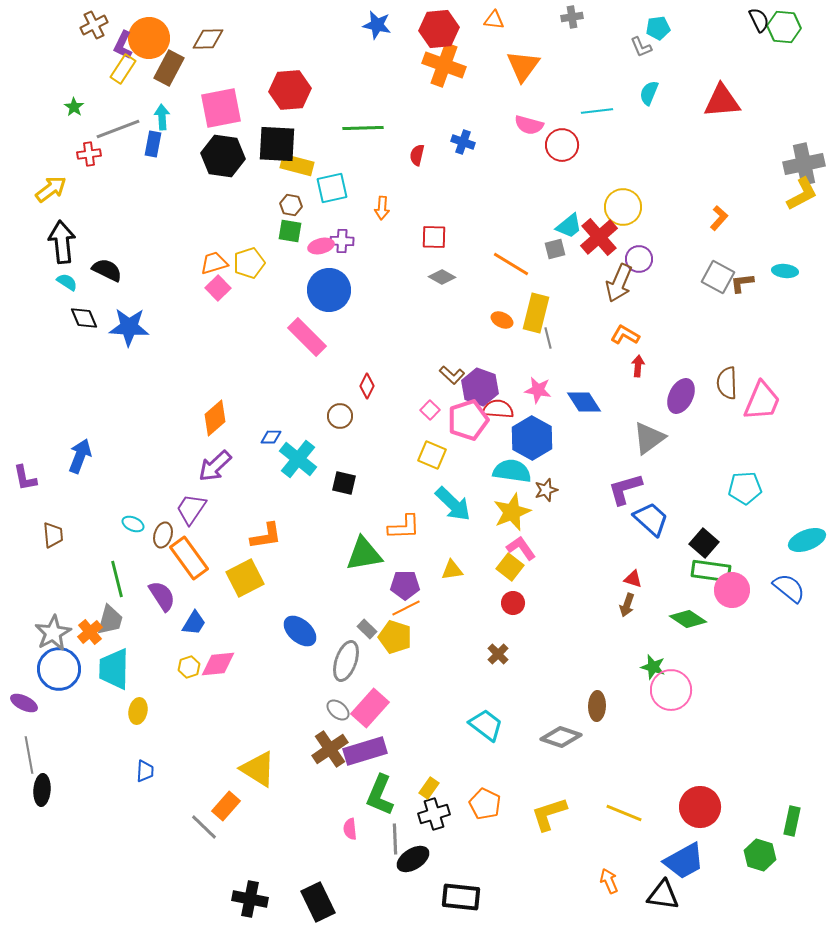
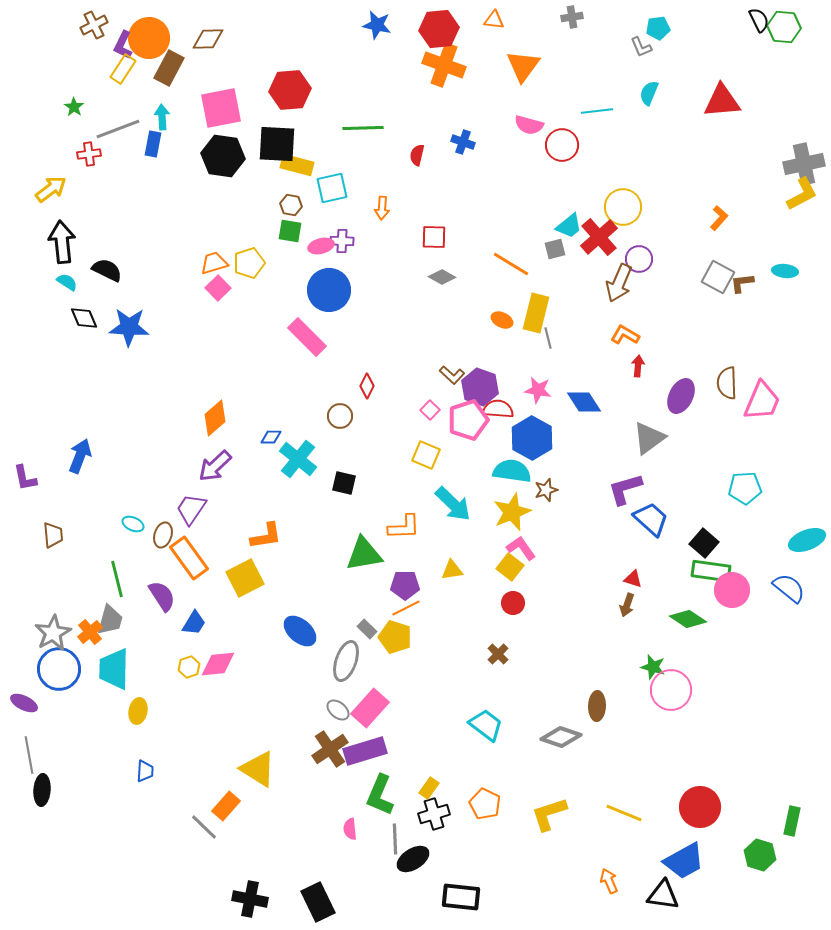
yellow square at (432, 455): moved 6 px left
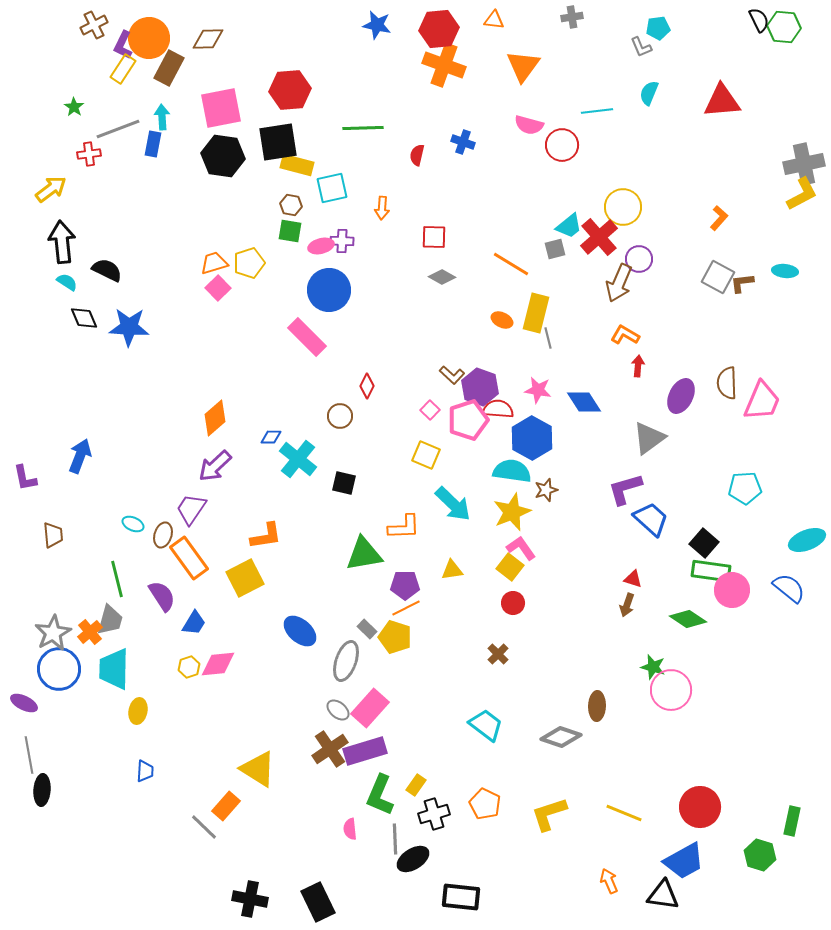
black square at (277, 144): moved 1 px right, 2 px up; rotated 12 degrees counterclockwise
yellow rectangle at (429, 788): moved 13 px left, 3 px up
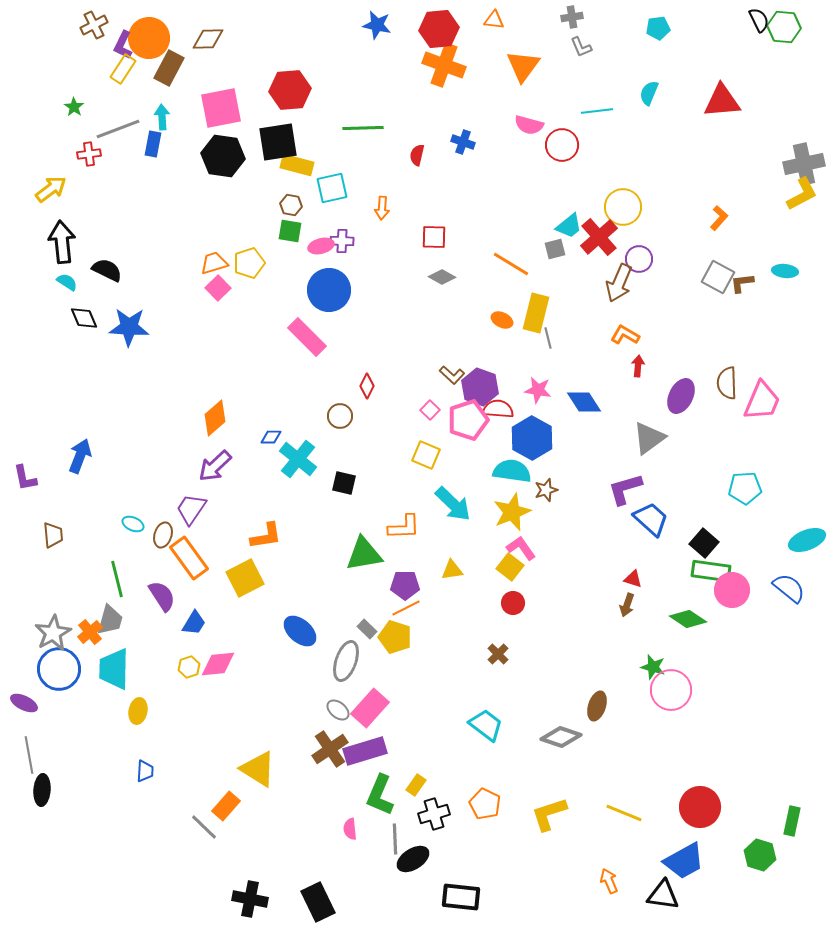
gray L-shape at (641, 47): moved 60 px left
brown ellipse at (597, 706): rotated 16 degrees clockwise
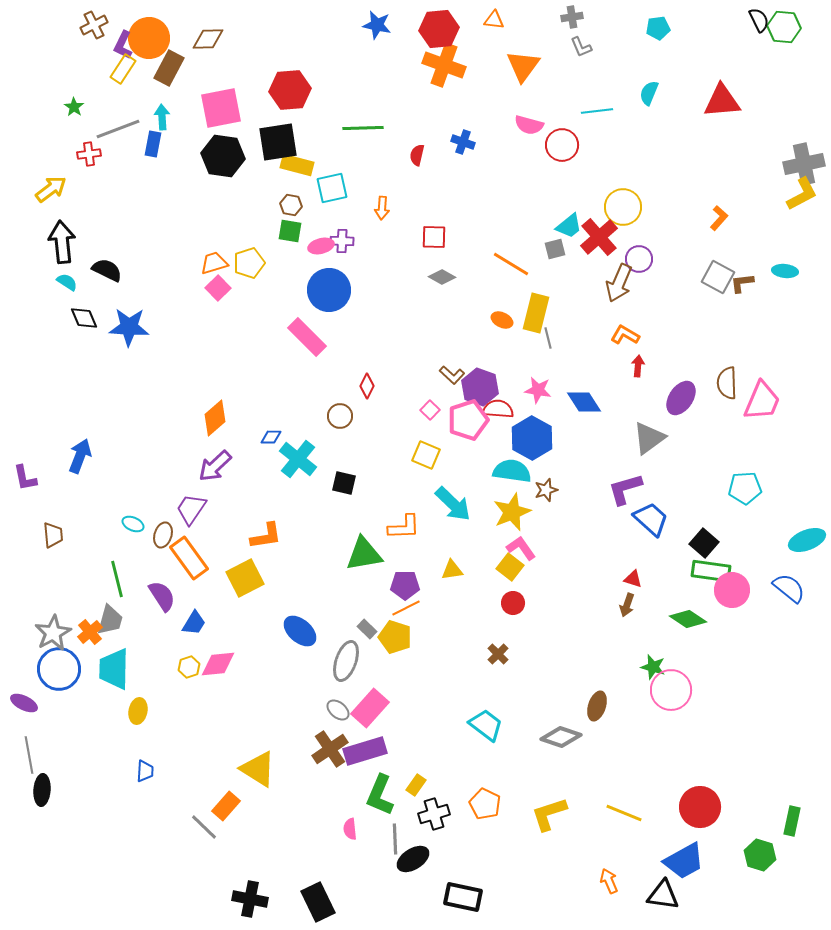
purple ellipse at (681, 396): moved 2 px down; rotated 8 degrees clockwise
black rectangle at (461, 897): moved 2 px right; rotated 6 degrees clockwise
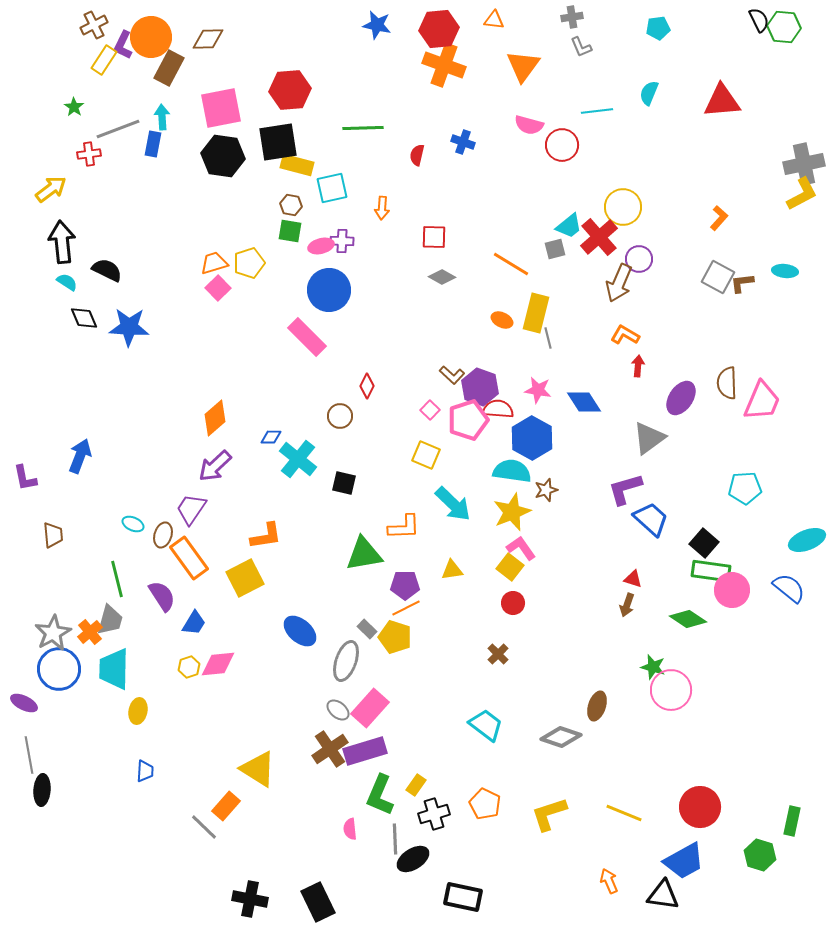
orange circle at (149, 38): moved 2 px right, 1 px up
yellow rectangle at (123, 69): moved 19 px left, 9 px up
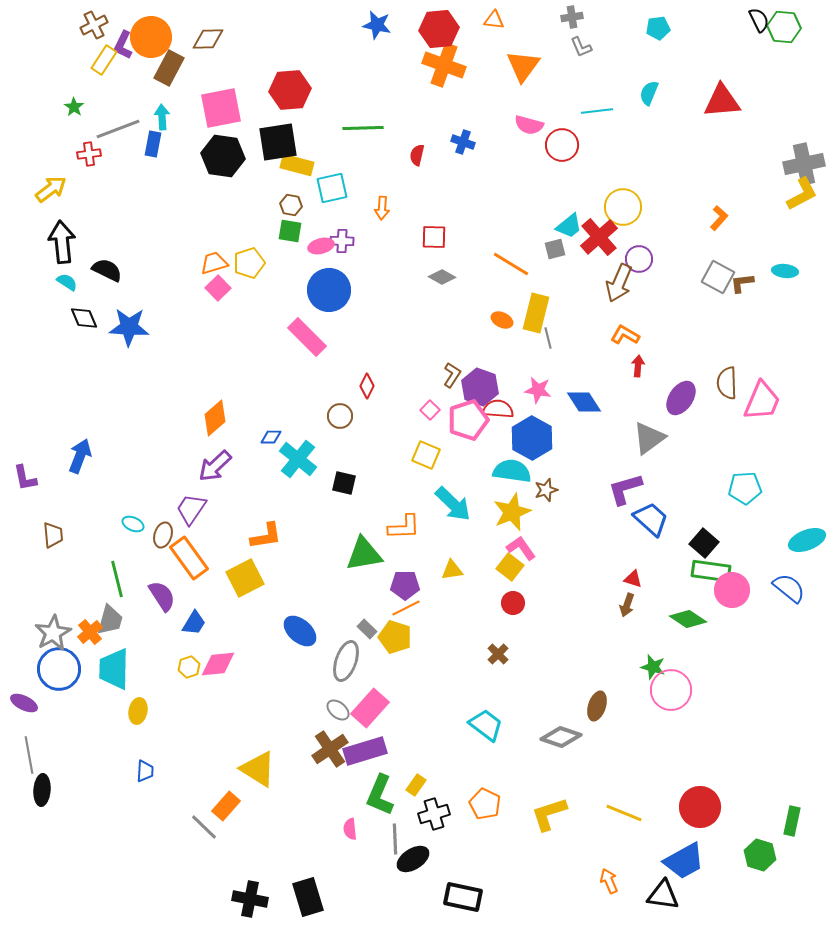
brown L-shape at (452, 375): rotated 100 degrees counterclockwise
black rectangle at (318, 902): moved 10 px left, 5 px up; rotated 9 degrees clockwise
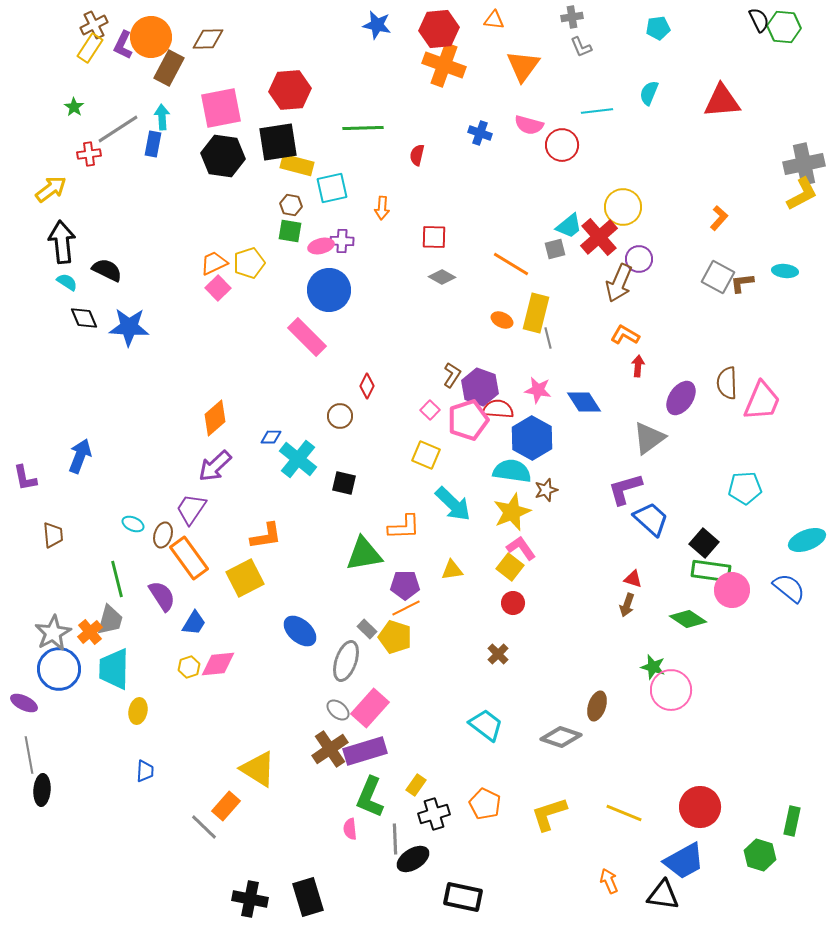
yellow rectangle at (104, 60): moved 14 px left, 12 px up
gray line at (118, 129): rotated 12 degrees counterclockwise
blue cross at (463, 142): moved 17 px right, 9 px up
orange trapezoid at (214, 263): rotated 8 degrees counterclockwise
green L-shape at (380, 795): moved 10 px left, 2 px down
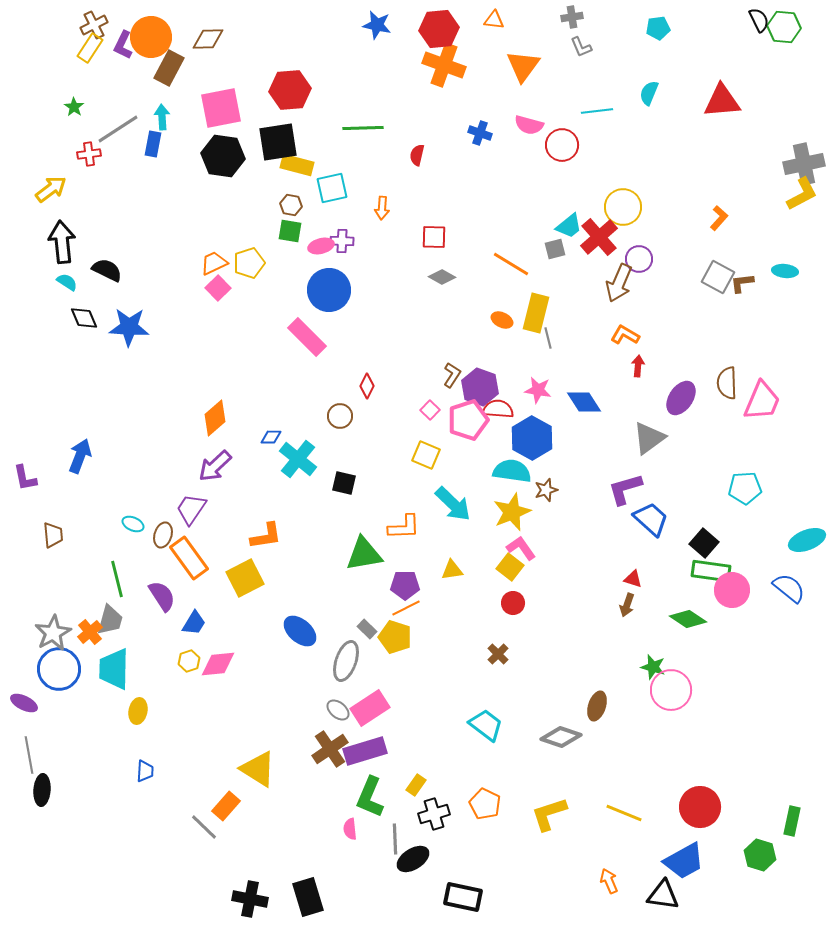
yellow hexagon at (189, 667): moved 6 px up
pink rectangle at (370, 708): rotated 15 degrees clockwise
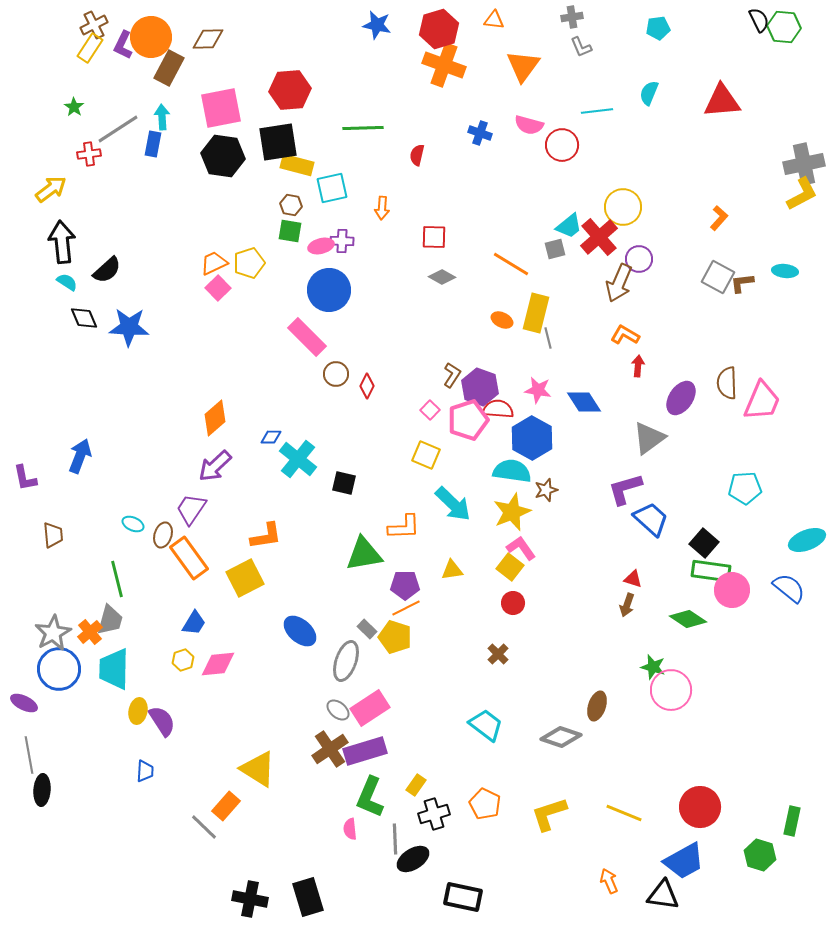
red hexagon at (439, 29): rotated 12 degrees counterclockwise
black semicircle at (107, 270): rotated 112 degrees clockwise
brown circle at (340, 416): moved 4 px left, 42 px up
purple semicircle at (162, 596): moved 125 px down
yellow hexagon at (189, 661): moved 6 px left, 1 px up
